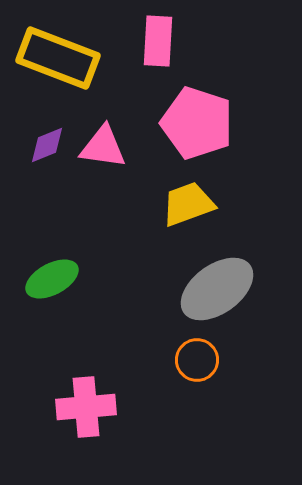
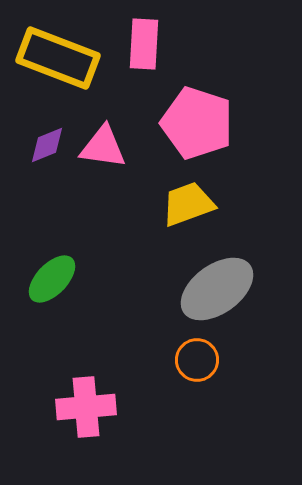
pink rectangle: moved 14 px left, 3 px down
green ellipse: rotated 18 degrees counterclockwise
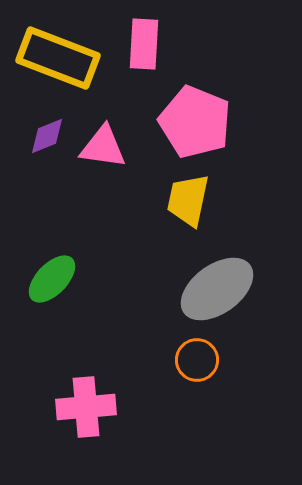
pink pentagon: moved 2 px left, 1 px up; rotated 4 degrees clockwise
purple diamond: moved 9 px up
yellow trapezoid: moved 4 px up; rotated 58 degrees counterclockwise
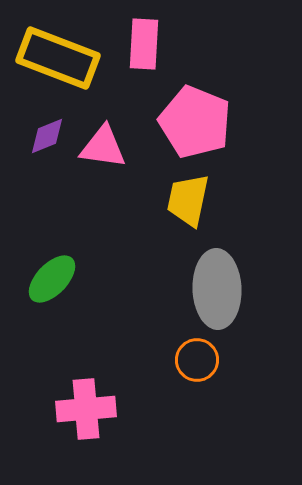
gray ellipse: rotated 56 degrees counterclockwise
pink cross: moved 2 px down
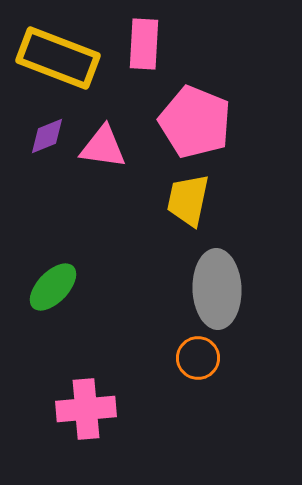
green ellipse: moved 1 px right, 8 px down
orange circle: moved 1 px right, 2 px up
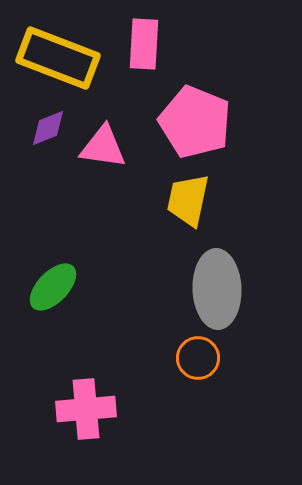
purple diamond: moved 1 px right, 8 px up
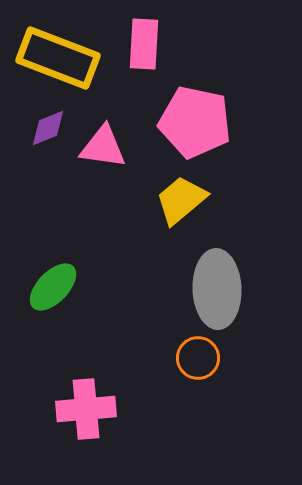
pink pentagon: rotated 10 degrees counterclockwise
yellow trapezoid: moved 7 px left; rotated 38 degrees clockwise
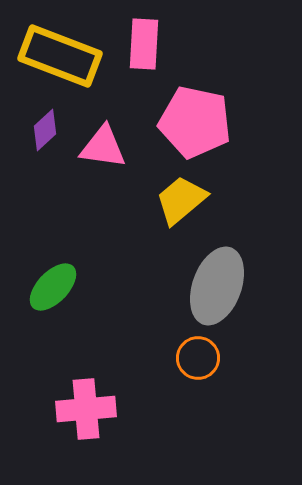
yellow rectangle: moved 2 px right, 2 px up
purple diamond: moved 3 px left, 2 px down; rotated 21 degrees counterclockwise
gray ellipse: moved 3 px up; rotated 22 degrees clockwise
